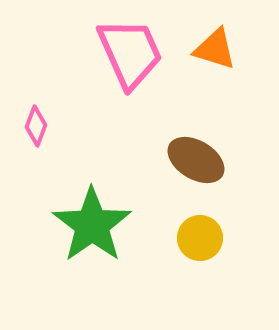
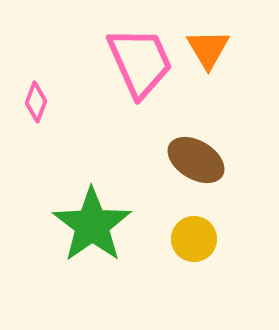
orange triangle: moved 7 px left; rotated 42 degrees clockwise
pink trapezoid: moved 10 px right, 9 px down
pink diamond: moved 24 px up
yellow circle: moved 6 px left, 1 px down
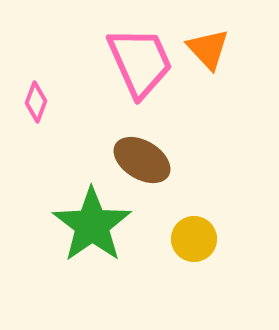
orange triangle: rotated 12 degrees counterclockwise
brown ellipse: moved 54 px left
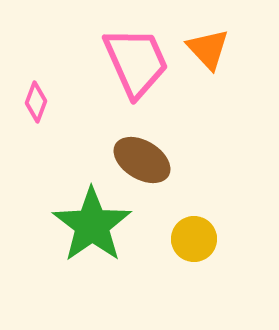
pink trapezoid: moved 4 px left
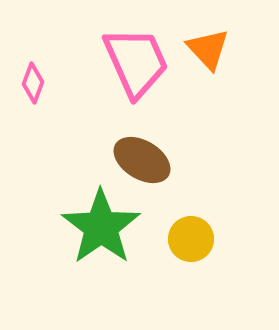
pink diamond: moved 3 px left, 19 px up
green star: moved 9 px right, 2 px down
yellow circle: moved 3 px left
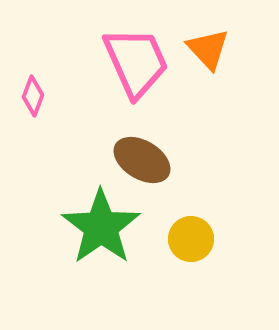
pink diamond: moved 13 px down
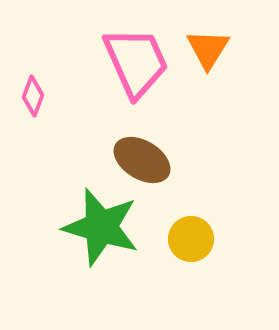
orange triangle: rotated 15 degrees clockwise
green star: rotated 20 degrees counterclockwise
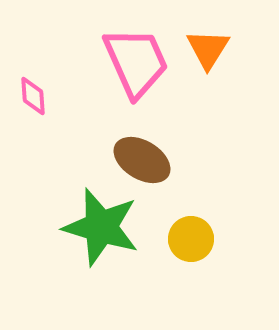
pink diamond: rotated 24 degrees counterclockwise
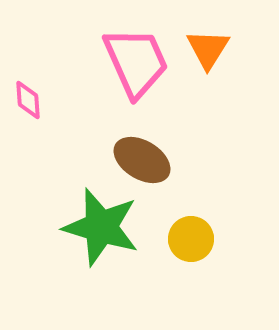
pink diamond: moved 5 px left, 4 px down
